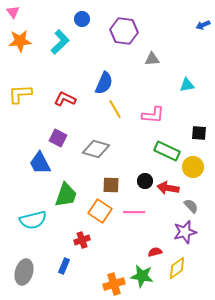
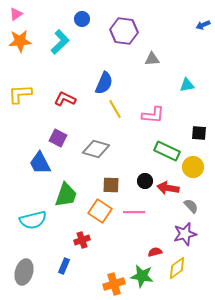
pink triangle: moved 3 px right, 2 px down; rotated 32 degrees clockwise
purple star: moved 2 px down
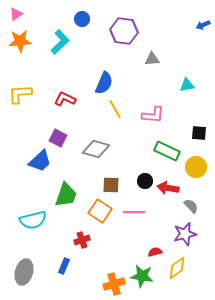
blue trapezoid: moved 2 px up; rotated 105 degrees counterclockwise
yellow circle: moved 3 px right
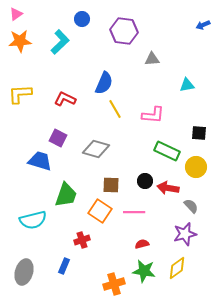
blue trapezoid: rotated 120 degrees counterclockwise
red semicircle: moved 13 px left, 8 px up
green star: moved 2 px right, 5 px up
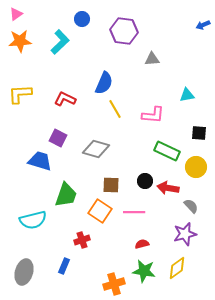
cyan triangle: moved 10 px down
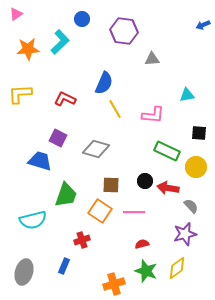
orange star: moved 8 px right, 8 px down
green star: moved 2 px right; rotated 10 degrees clockwise
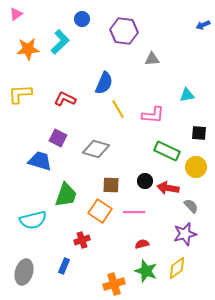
yellow line: moved 3 px right
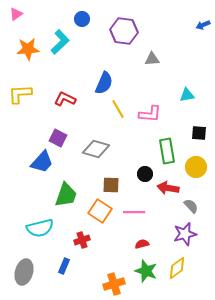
pink L-shape: moved 3 px left, 1 px up
green rectangle: rotated 55 degrees clockwise
blue trapezoid: moved 2 px right, 1 px down; rotated 115 degrees clockwise
black circle: moved 7 px up
cyan semicircle: moved 7 px right, 8 px down
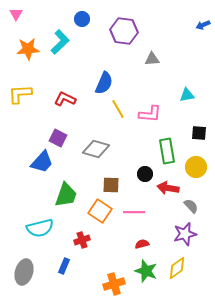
pink triangle: rotated 24 degrees counterclockwise
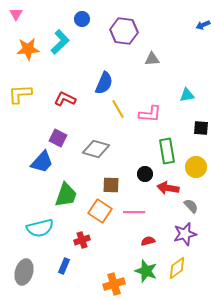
black square: moved 2 px right, 5 px up
red semicircle: moved 6 px right, 3 px up
